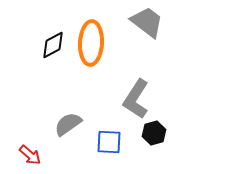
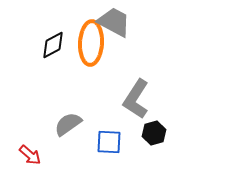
gray trapezoid: moved 33 px left; rotated 9 degrees counterclockwise
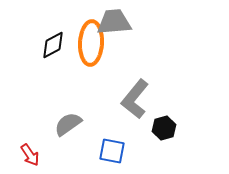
gray trapezoid: rotated 33 degrees counterclockwise
gray L-shape: moved 1 px left; rotated 6 degrees clockwise
black hexagon: moved 10 px right, 5 px up
blue square: moved 3 px right, 9 px down; rotated 8 degrees clockwise
red arrow: rotated 15 degrees clockwise
